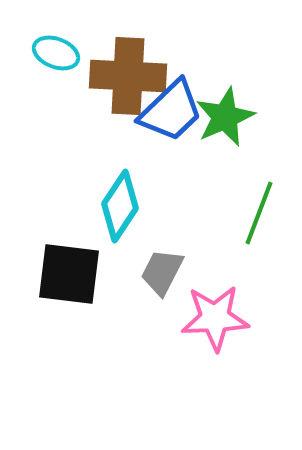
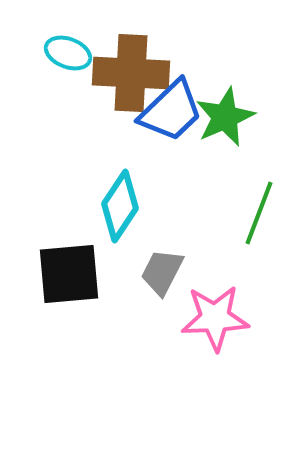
cyan ellipse: moved 12 px right
brown cross: moved 3 px right, 3 px up
black square: rotated 12 degrees counterclockwise
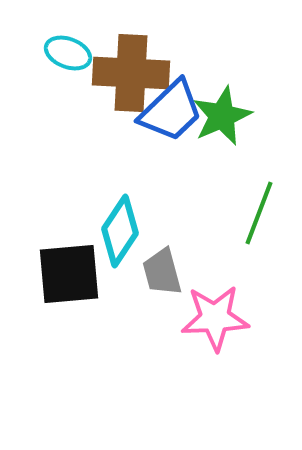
green star: moved 3 px left, 1 px up
cyan diamond: moved 25 px down
gray trapezoid: rotated 42 degrees counterclockwise
